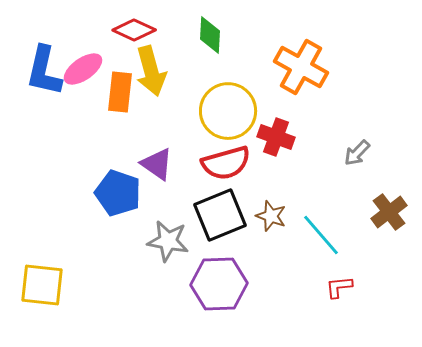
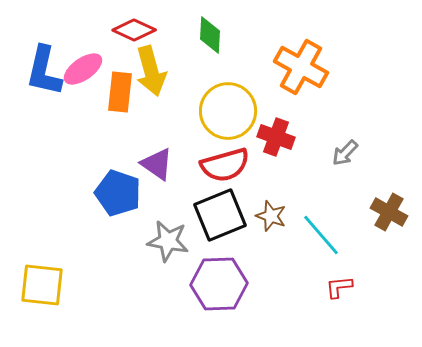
gray arrow: moved 12 px left
red semicircle: moved 1 px left, 2 px down
brown cross: rotated 24 degrees counterclockwise
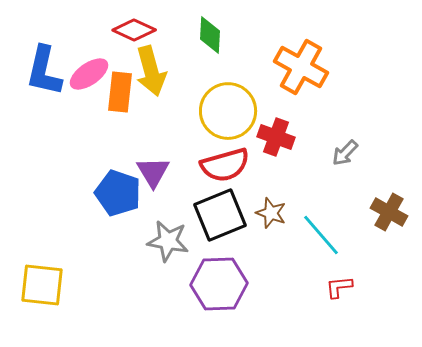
pink ellipse: moved 6 px right, 5 px down
purple triangle: moved 4 px left, 8 px down; rotated 24 degrees clockwise
brown star: moved 3 px up
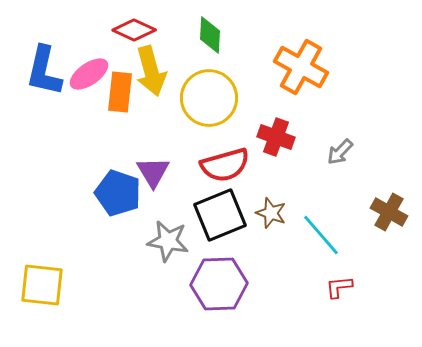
yellow circle: moved 19 px left, 13 px up
gray arrow: moved 5 px left, 1 px up
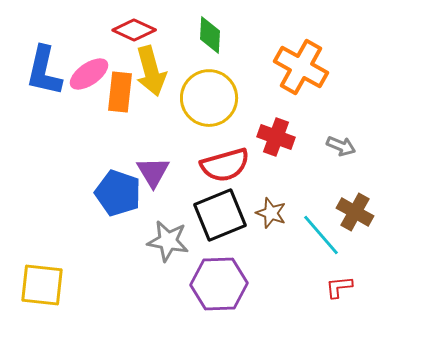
gray arrow: moved 1 px right, 6 px up; rotated 112 degrees counterclockwise
brown cross: moved 34 px left
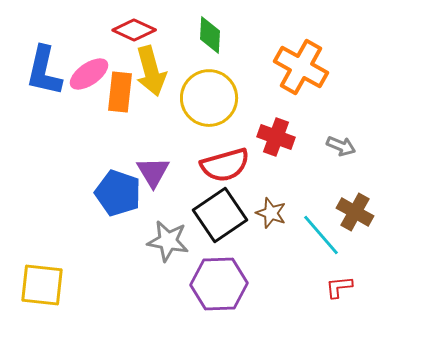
black square: rotated 12 degrees counterclockwise
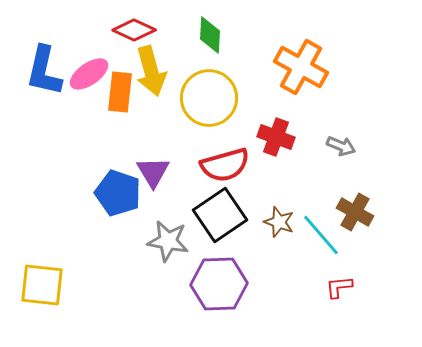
brown star: moved 8 px right, 9 px down
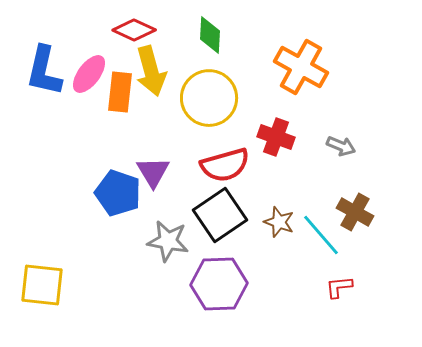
pink ellipse: rotated 18 degrees counterclockwise
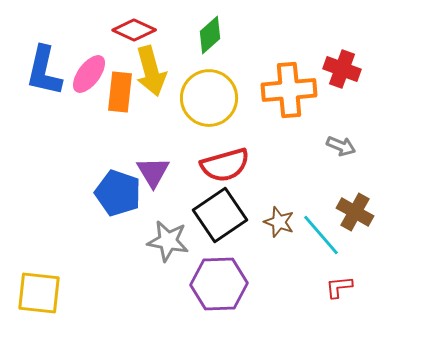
green diamond: rotated 45 degrees clockwise
orange cross: moved 12 px left, 23 px down; rotated 34 degrees counterclockwise
red cross: moved 66 px right, 68 px up
yellow square: moved 3 px left, 8 px down
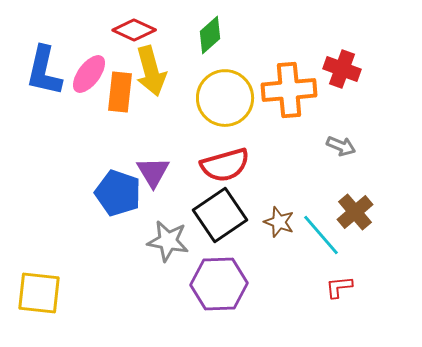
yellow circle: moved 16 px right
brown cross: rotated 21 degrees clockwise
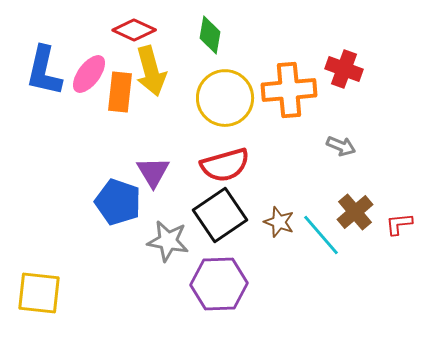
green diamond: rotated 39 degrees counterclockwise
red cross: moved 2 px right
blue pentagon: moved 9 px down
red L-shape: moved 60 px right, 63 px up
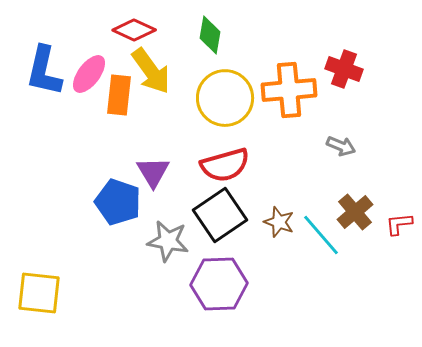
yellow arrow: rotated 21 degrees counterclockwise
orange rectangle: moved 1 px left, 3 px down
